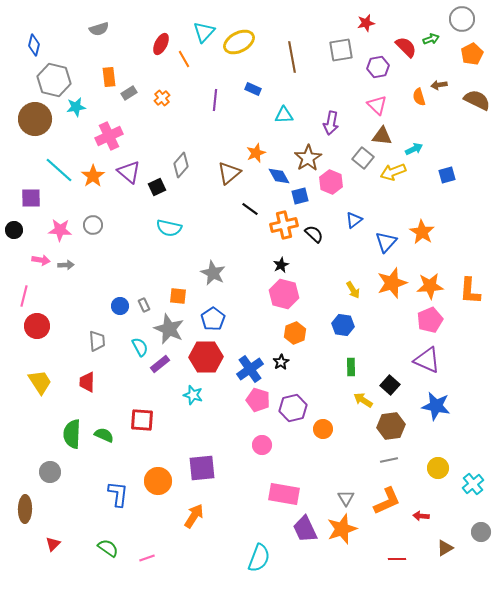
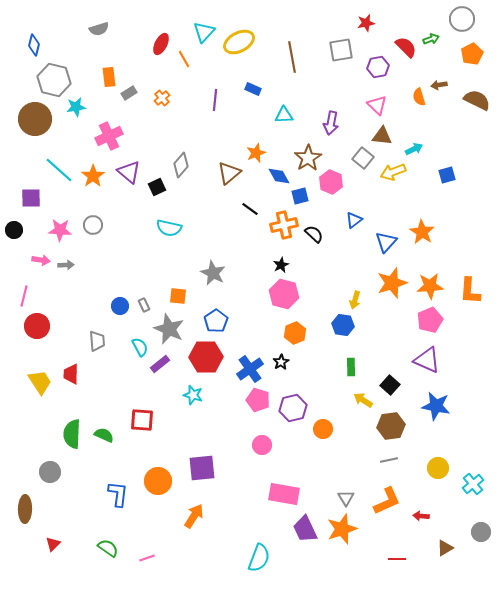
yellow arrow at (353, 290): moved 2 px right, 10 px down; rotated 48 degrees clockwise
blue pentagon at (213, 319): moved 3 px right, 2 px down
red trapezoid at (87, 382): moved 16 px left, 8 px up
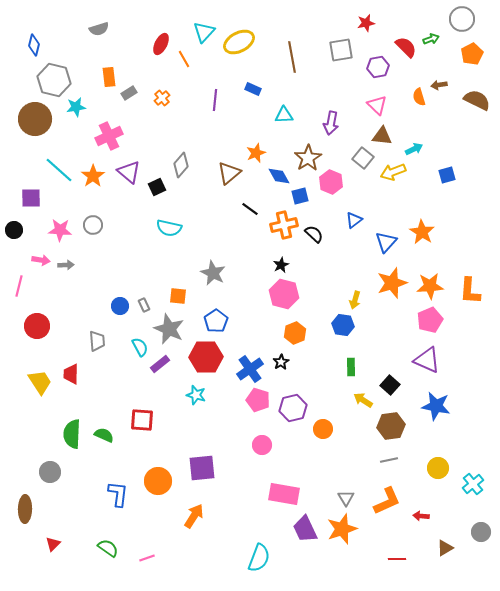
pink line at (24, 296): moved 5 px left, 10 px up
cyan star at (193, 395): moved 3 px right
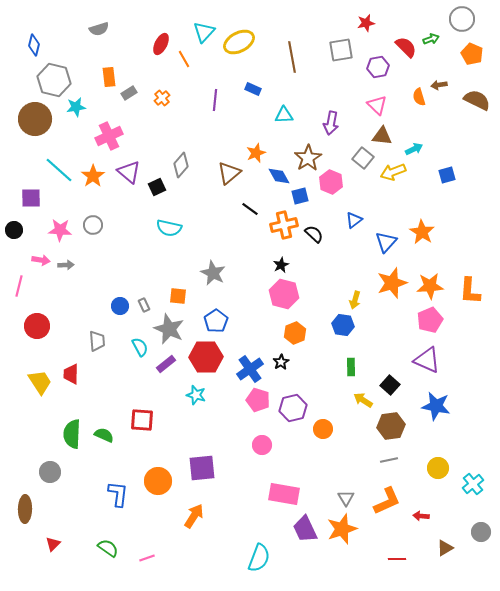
orange pentagon at (472, 54): rotated 20 degrees counterclockwise
purple rectangle at (160, 364): moved 6 px right
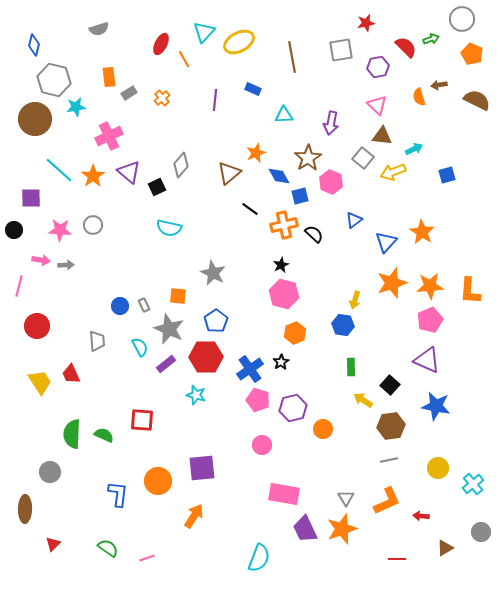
red trapezoid at (71, 374): rotated 25 degrees counterclockwise
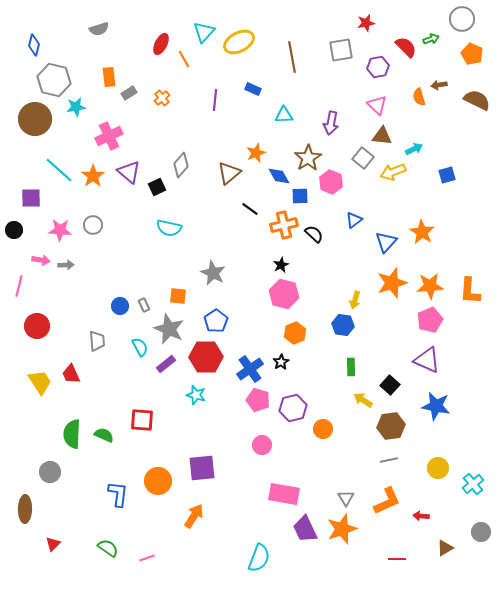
blue square at (300, 196): rotated 12 degrees clockwise
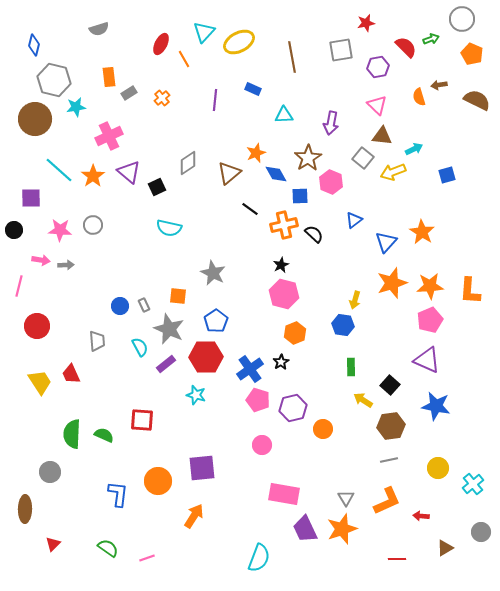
gray diamond at (181, 165): moved 7 px right, 2 px up; rotated 15 degrees clockwise
blue diamond at (279, 176): moved 3 px left, 2 px up
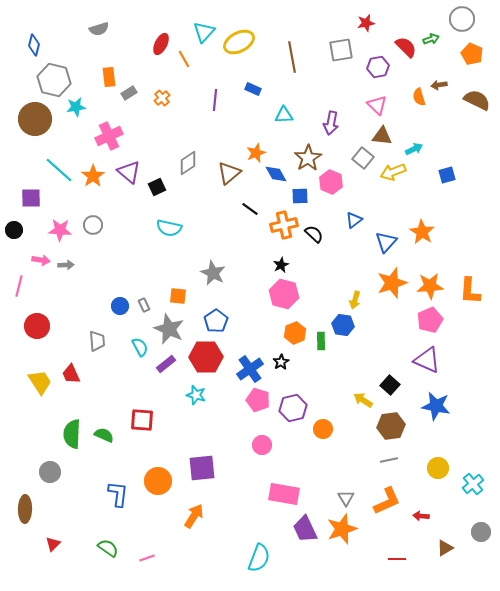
green rectangle at (351, 367): moved 30 px left, 26 px up
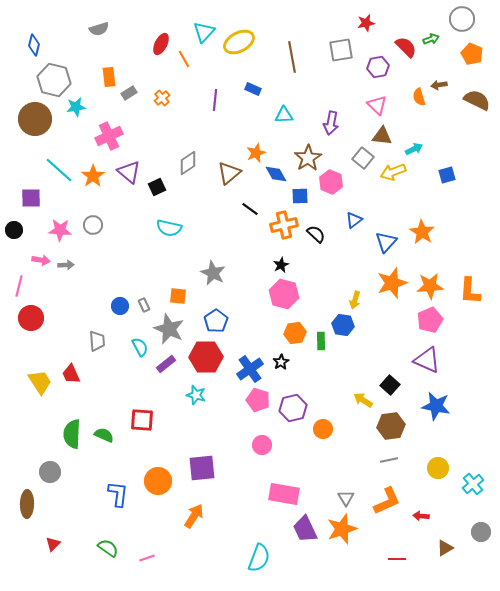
black semicircle at (314, 234): moved 2 px right
red circle at (37, 326): moved 6 px left, 8 px up
orange hexagon at (295, 333): rotated 15 degrees clockwise
brown ellipse at (25, 509): moved 2 px right, 5 px up
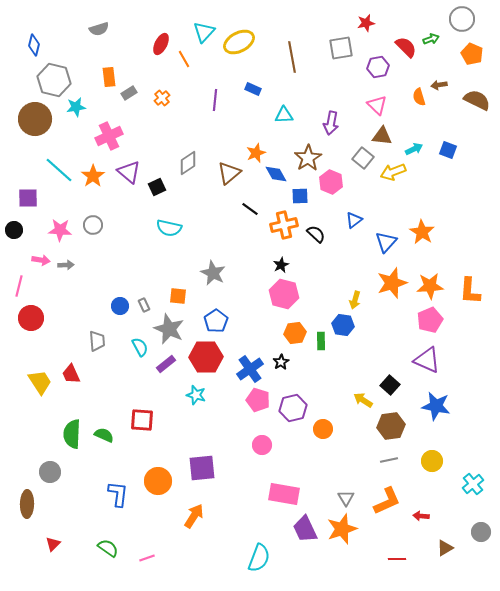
gray square at (341, 50): moved 2 px up
blue square at (447, 175): moved 1 px right, 25 px up; rotated 36 degrees clockwise
purple square at (31, 198): moved 3 px left
yellow circle at (438, 468): moved 6 px left, 7 px up
